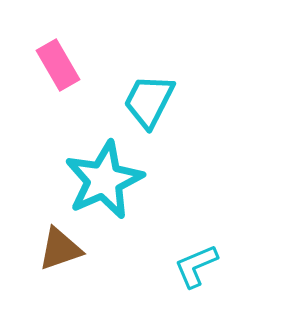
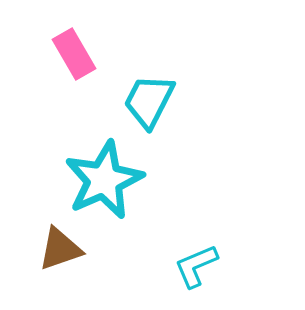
pink rectangle: moved 16 px right, 11 px up
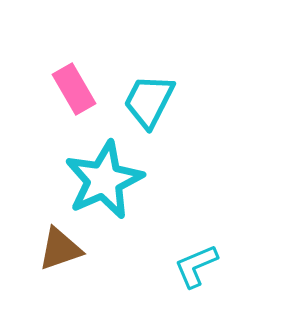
pink rectangle: moved 35 px down
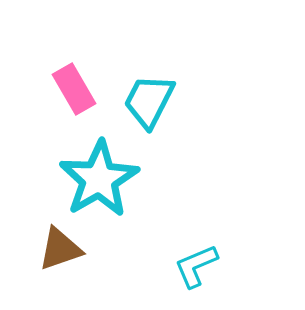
cyan star: moved 5 px left, 1 px up; rotated 6 degrees counterclockwise
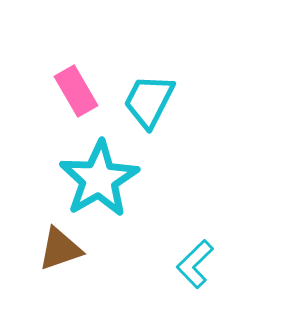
pink rectangle: moved 2 px right, 2 px down
cyan L-shape: moved 1 px left, 2 px up; rotated 21 degrees counterclockwise
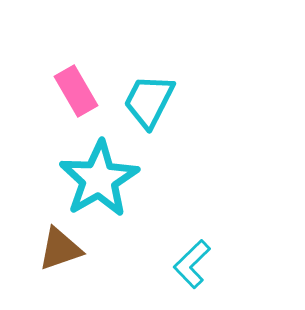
cyan L-shape: moved 3 px left
